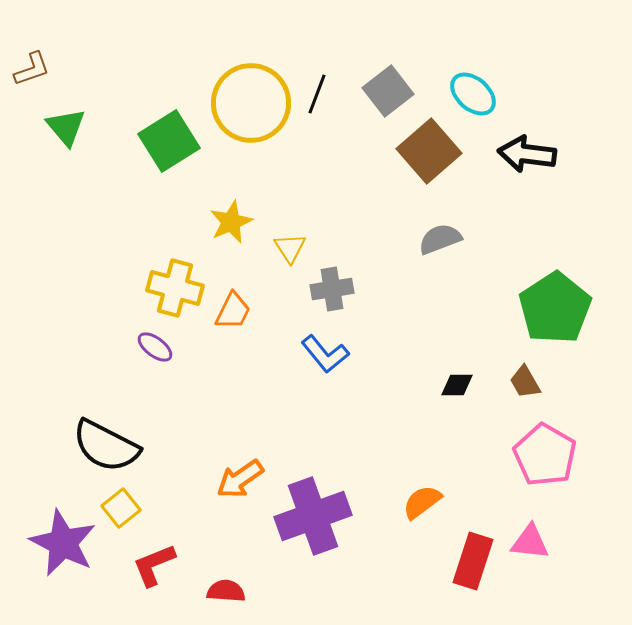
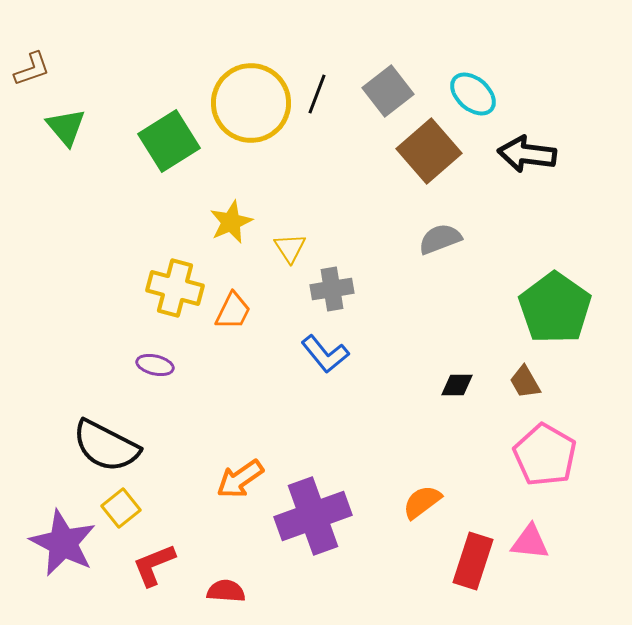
green pentagon: rotated 4 degrees counterclockwise
purple ellipse: moved 18 px down; rotated 24 degrees counterclockwise
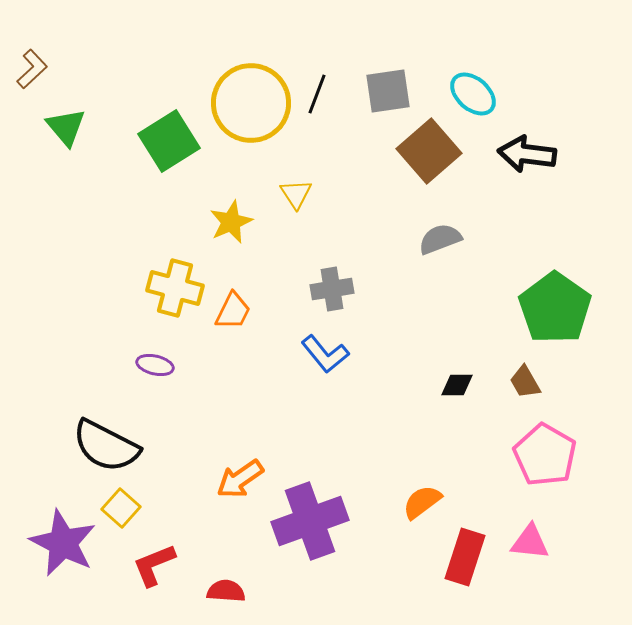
brown L-shape: rotated 24 degrees counterclockwise
gray square: rotated 30 degrees clockwise
yellow triangle: moved 6 px right, 54 px up
yellow square: rotated 9 degrees counterclockwise
purple cross: moved 3 px left, 5 px down
red rectangle: moved 8 px left, 4 px up
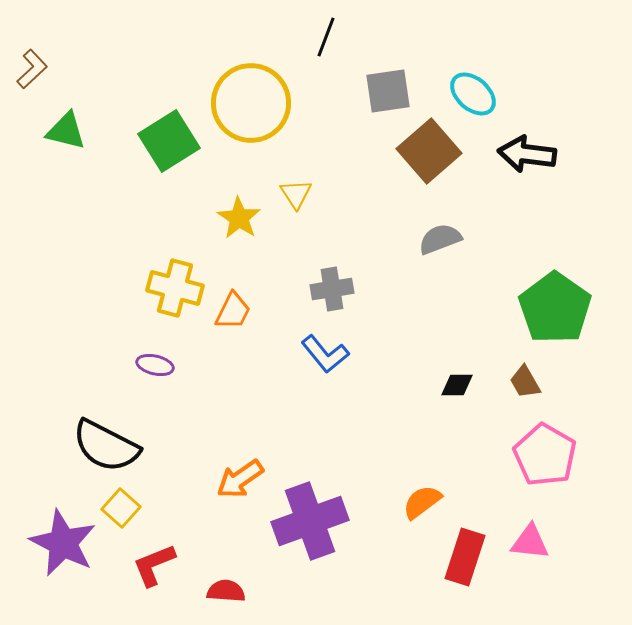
black line: moved 9 px right, 57 px up
green triangle: moved 4 px down; rotated 36 degrees counterclockwise
yellow star: moved 8 px right, 4 px up; rotated 15 degrees counterclockwise
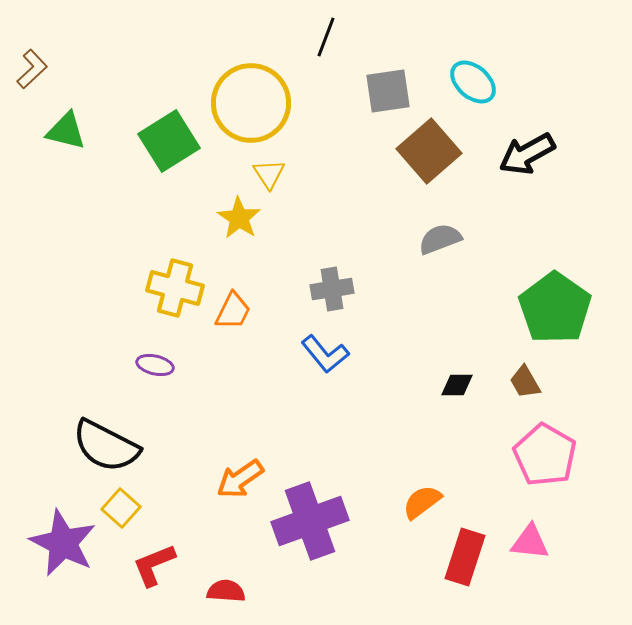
cyan ellipse: moved 12 px up
black arrow: rotated 36 degrees counterclockwise
yellow triangle: moved 27 px left, 20 px up
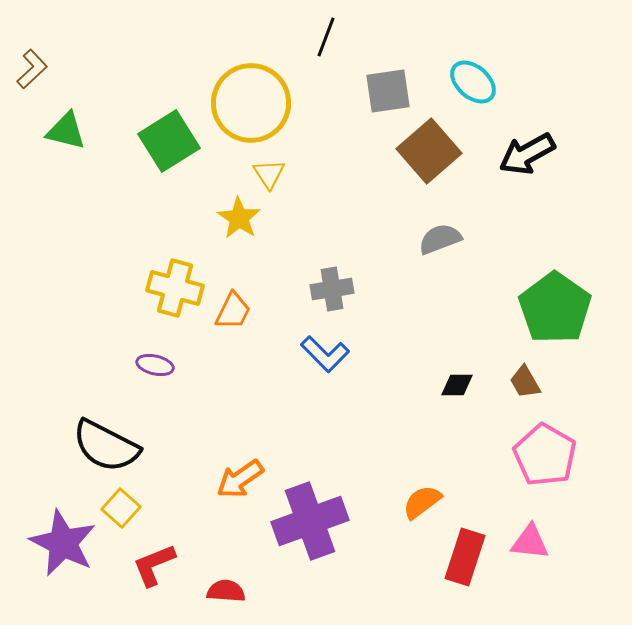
blue L-shape: rotated 6 degrees counterclockwise
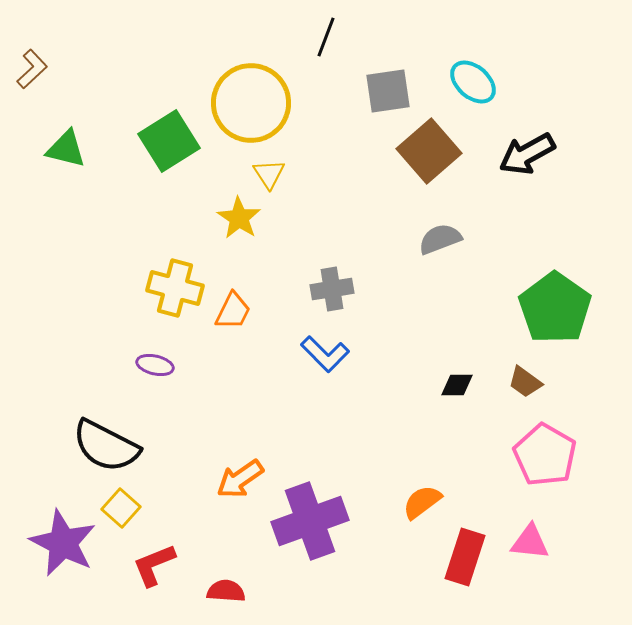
green triangle: moved 18 px down
brown trapezoid: rotated 24 degrees counterclockwise
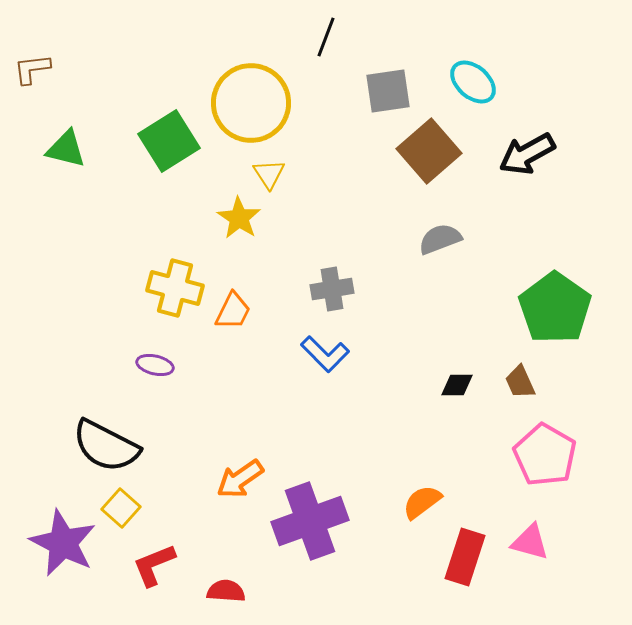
brown L-shape: rotated 144 degrees counterclockwise
brown trapezoid: moved 5 px left; rotated 30 degrees clockwise
pink triangle: rotated 9 degrees clockwise
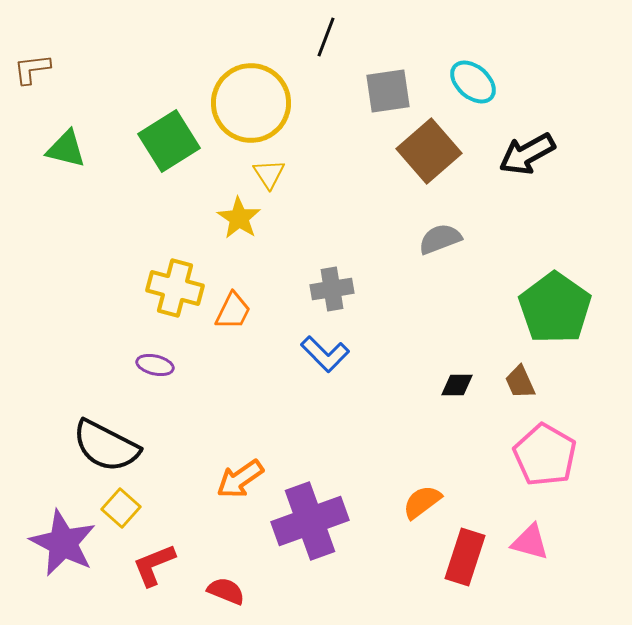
red semicircle: rotated 18 degrees clockwise
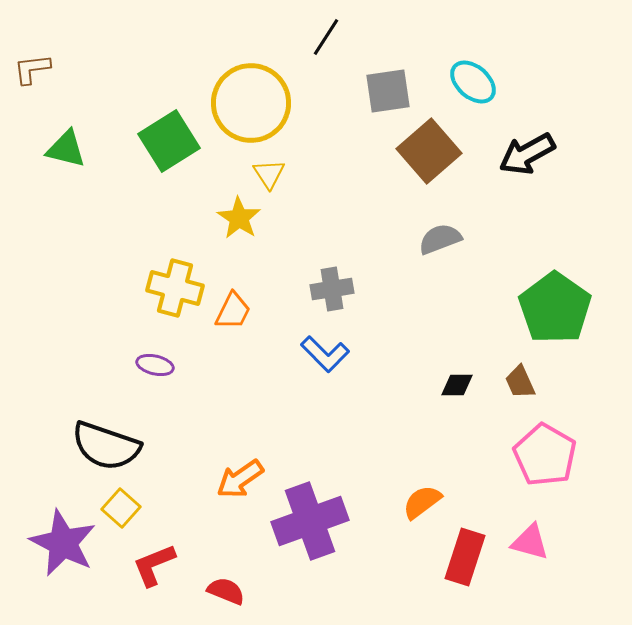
black line: rotated 12 degrees clockwise
black semicircle: rotated 8 degrees counterclockwise
